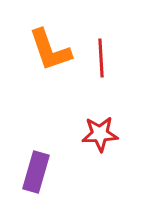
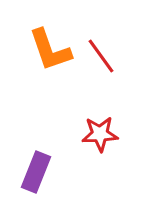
red line: moved 2 px up; rotated 33 degrees counterclockwise
purple rectangle: rotated 6 degrees clockwise
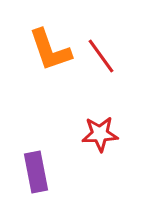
purple rectangle: rotated 33 degrees counterclockwise
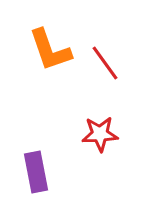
red line: moved 4 px right, 7 px down
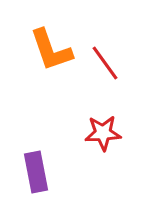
orange L-shape: moved 1 px right
red star: moved 3 px right, 1 px up
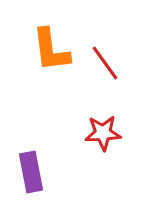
orange L-shape: rotated 12 degrees clockwise
purple rectangle: moved 5 px left
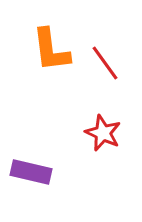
red star: rotated 27 degrees clockwise
purple rectangle: rotated 66 degrees counterclockwise
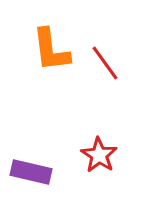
red star: moved 4 px left, 22 px down; rotated 9 degrees clockwise
